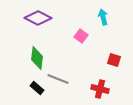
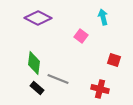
green diamond: moved 3 px left, 5 px down
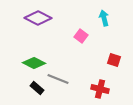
cyan arrow: moved 1 px right, 1 px down
green diamond: rotated 70 degrees counterclockwise
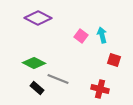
cyan arrow: moved 2 px left, 17 px down
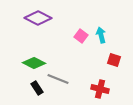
cyan arrow: moved 1 px left
black rectangle: rotated 16 degrees clockwise
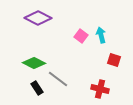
gray line: rotated 15 degrees clockwise
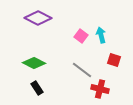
gray line: moved 24 px right, 9 px up
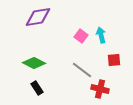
purple diamond: moved 1 px up; rotated 36 degrees counterclockwise
red square: rotated 24 degrees counterclockwise
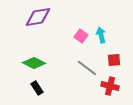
gray line: moved 5 px right, 2 px up
red cross: moved 10 px right, 3 px up
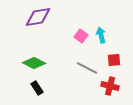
gray line: rotated 10 degrees counterclockwise
